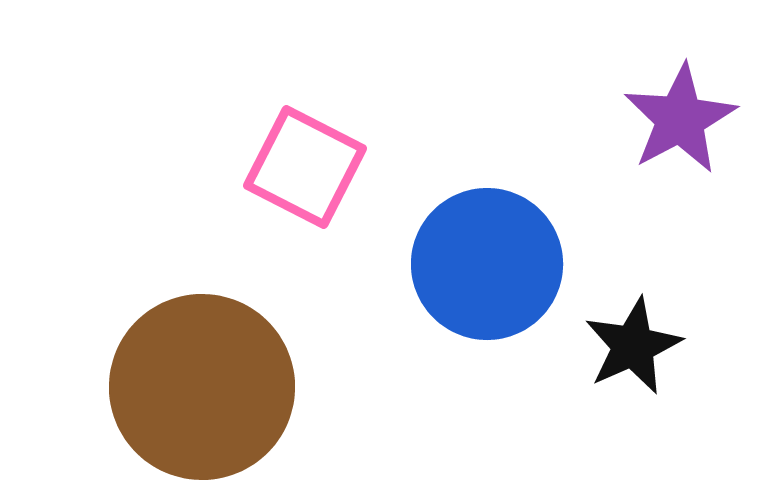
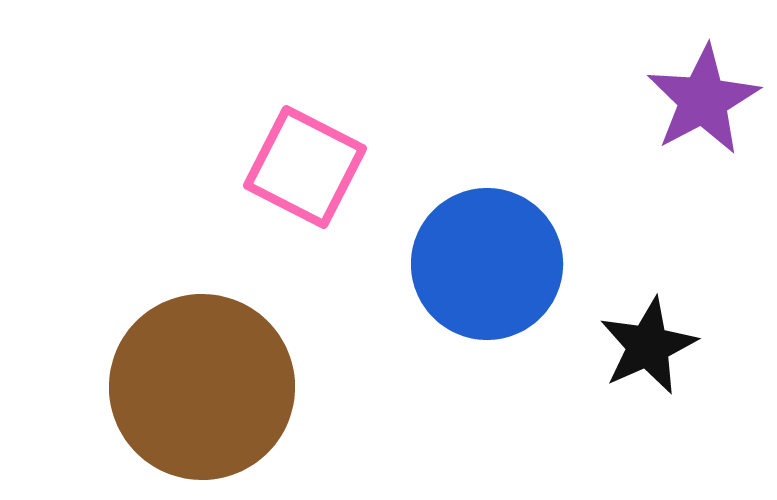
purple star: moved 23 px right, 19 px up
black star: moved 15 px right
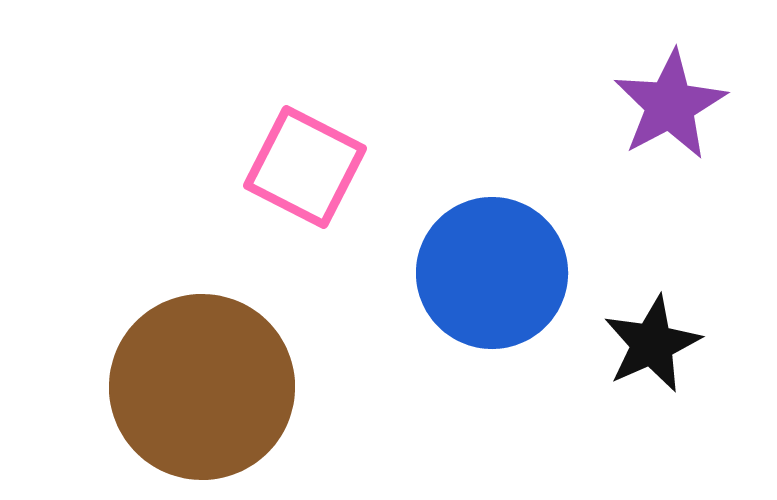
purple star: moved 33 px left, 5 px down
blue circle: moved 5 px right, 9 px down
black star: moved 4 px right, 2 px up
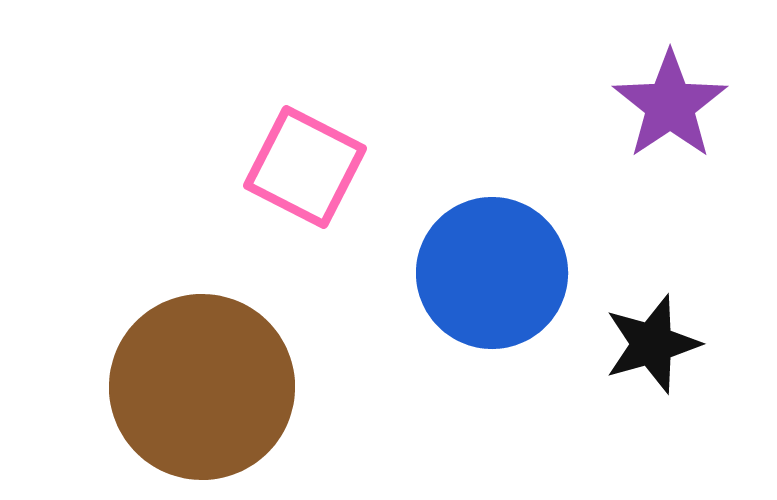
purple star: rotated 6 degrees counterclockwise
black star: rotated 8 degrees clockwise
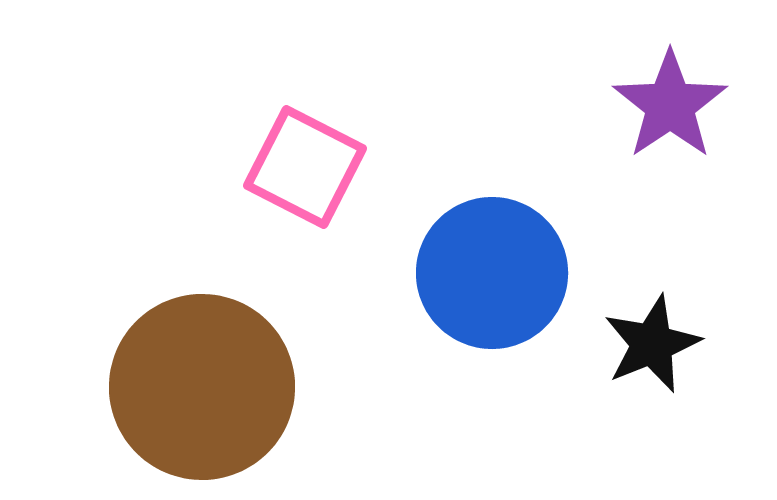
black star: rotated 6 degrees counterclockwise
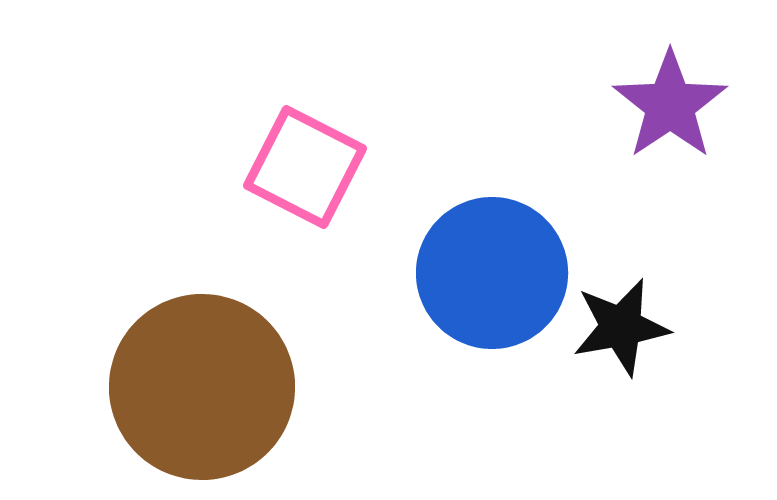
black star: moved 31 px left, 17 px up; rotated 12 degrees clockwise
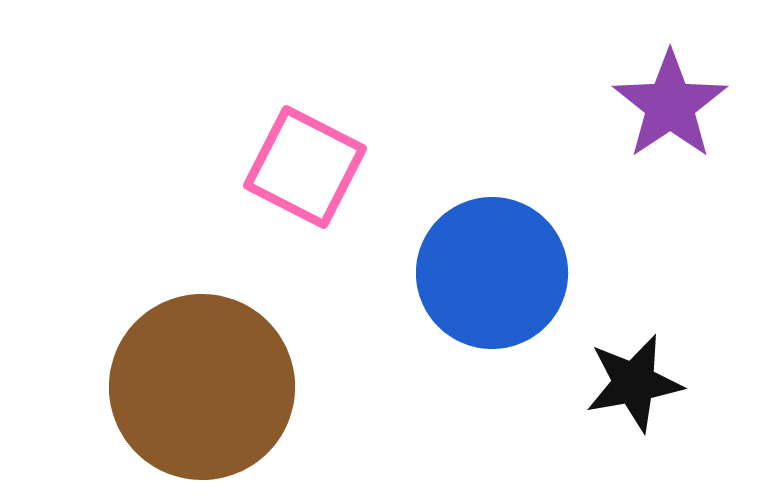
black star: moved 13 px right, 56 px down
